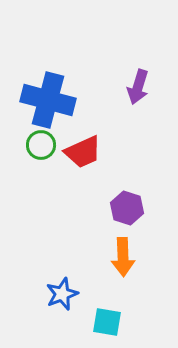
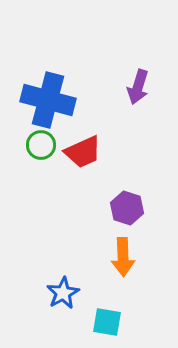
blue star: moved 1 px right, 1 px up; rotated 8 degrees counterclockwise
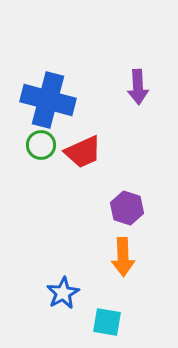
purple arrow: rotated 20 degrees counterclockwise
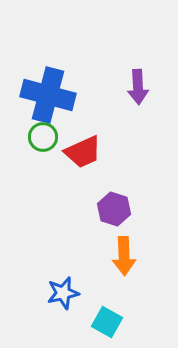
blue cross: moved 5 px up
green circle: moved 2 px right, 8 px up
purple hexagon: moved 13 px left, 1 px down
orange arrow: moved 1 px right, 1 px up
blue star: rotated 16 degrees clockwise
cyan square: rotated 20 degrees clockwise
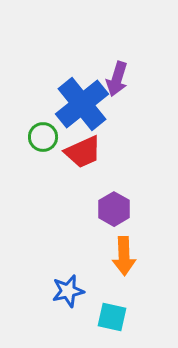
purple arrow: moved 21 px left, 8 px up; rotated 20 degrees clockwise
blue cross: moved 34 px right, 9 px down; rotated 36 degrees clockwise
purple hexagon: rotated 12 degrees clockwise
blue star: moved 5 px right, 2 px up
cyan square: moved 5 px right, 5 px up; rotated 16 degrees counterclockwise
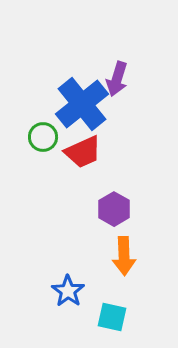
blue star: rotated 24 degrees counterclockwise
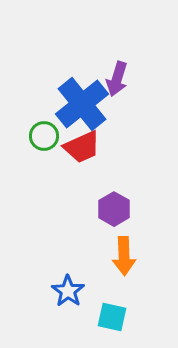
green circle: moved 1 px right, 1 px up
red trapezoid: moved 1 px left, 5 px up
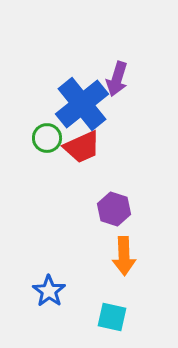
green circle: moved 3 px right, 2 px down
purple hexagon: rotated 12 degrees counterclockwise
blue star: moved 19 px left
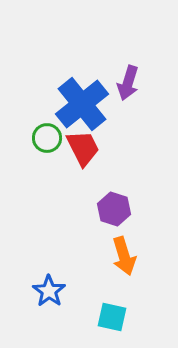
purple arrow: moved 11 px right, 4 px down
red trapezoid: moved 1 px right, 1 px down; rotated 93 degrees counterclockwise
orange arrow: rotated 15 degrees counterclockwise
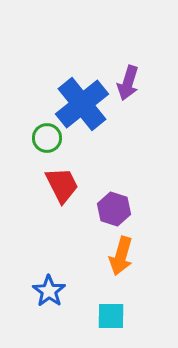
red trapezoid: moved 21 px left, 37 px down
orange arrow: moved 3 px left; rotated 33 degrees clockwise
cyan square: moved 1 px left, 1 px up; rotated 12 degrees counterclockwise
